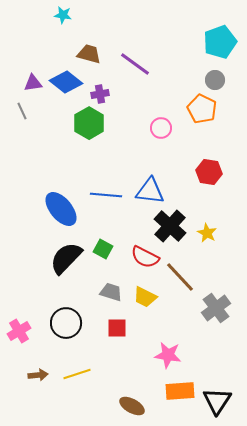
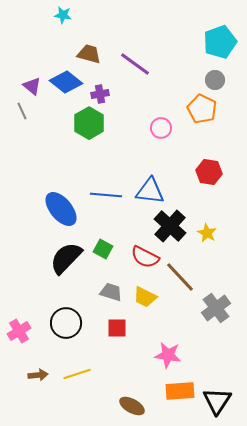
purple triangle: moved 1 px left, 3 px down; rotated 48 degrees clockwise
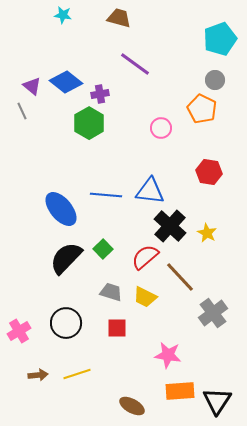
cyan pentagon: moved 3 px up
brown trapezoid: moved 30 px right, 36 px up
green square: rotated 18 degrees clockwise
red semicircle: rotated 112 degrees clockwise
gray cross: moved 3 px left, 5 px down
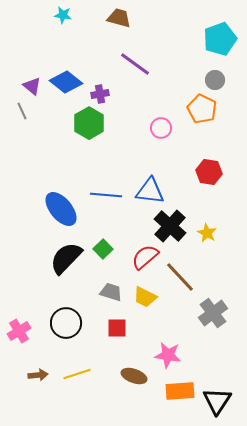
brown ellipse: moved 2 px right, 30 px up; rotated 10 degrees counterclockwise
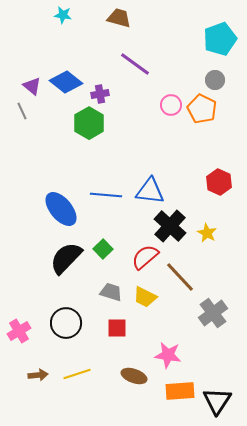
pink circle: moved 10 px right, 23 px up
red hexagon: moved 10 px right, 10 px down; rotated 15 degrees clockwise
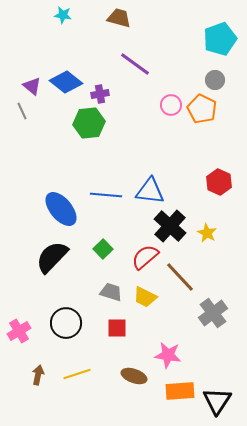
green hexagon: rotated 24 degrees clockwise
black semicircle: moved 14 px left, 1 px up
brown arrow: rotated 72 degrees counterclockwise
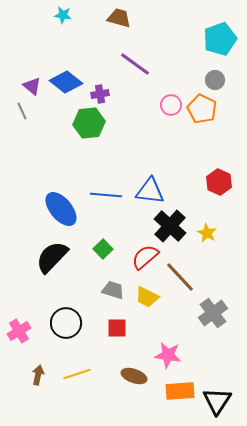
gray trapezoid: moved 2 px right, 2 px up
yellow trapezoid: moved 2 px right
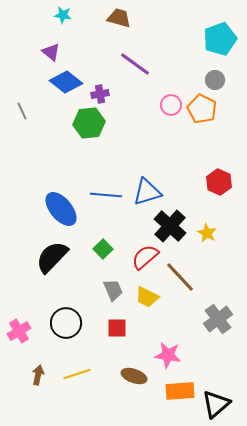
purple triangle: moved 19 px right, 34 px up
blue triangle: moved 3 px left, 1 px down; rotated 24 degrees counterclockwise
gray trapezoid: rotated 50 degrees clockwise
gray cross: moved 5 px right, 6 px down
black triangle: moved 1 px left, 3 px down; rotated 16 degrees clockwise
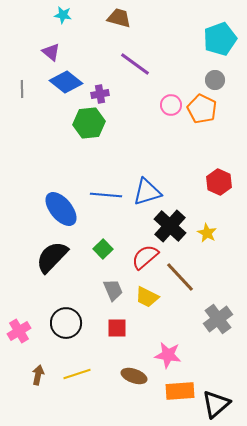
gray line: moved 22 px up; rotated 24 degrees clockwise
